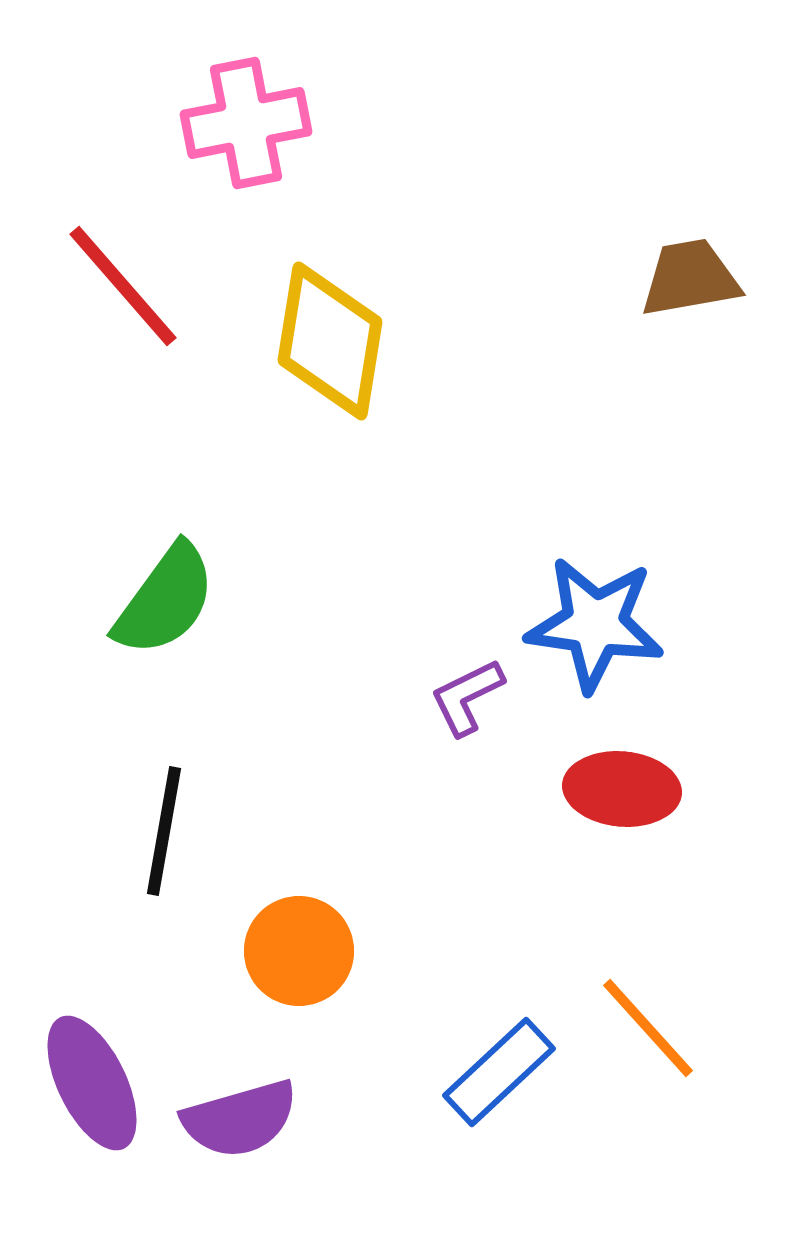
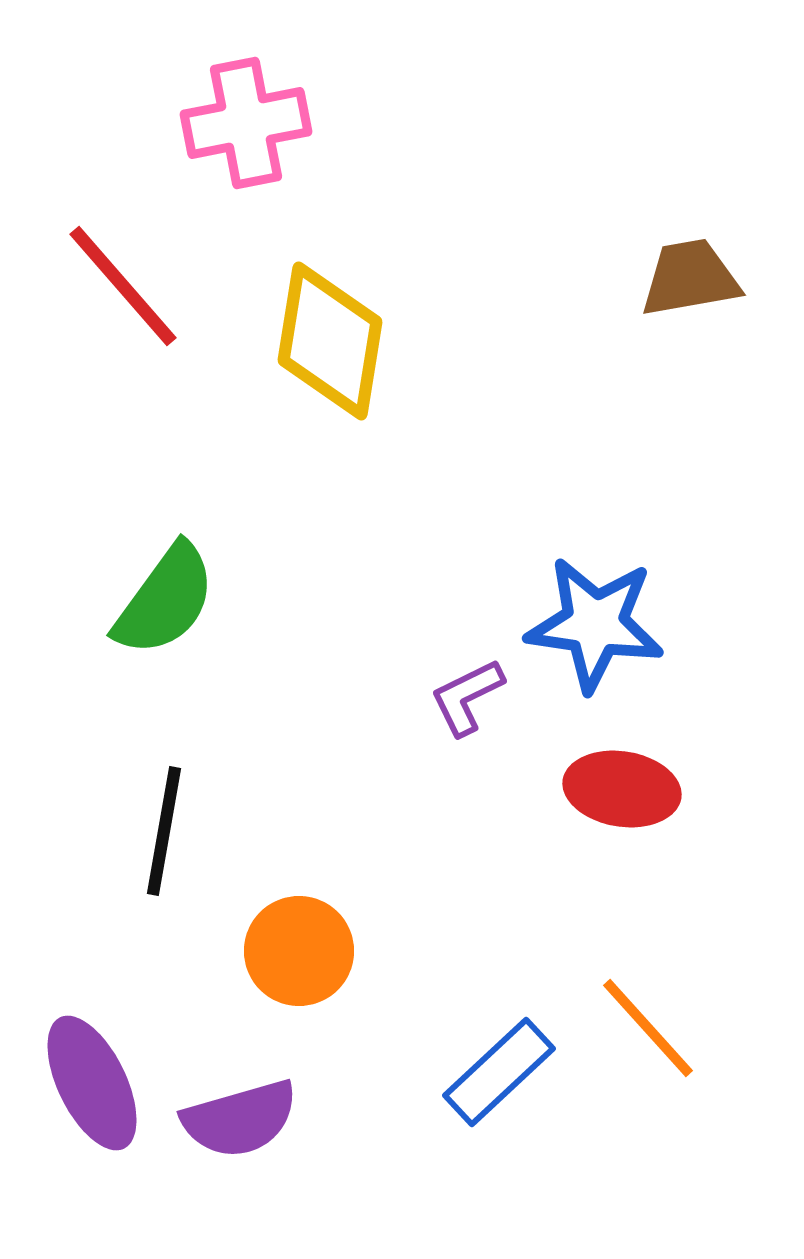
red ellipse: rotated 4 degrees clockwise
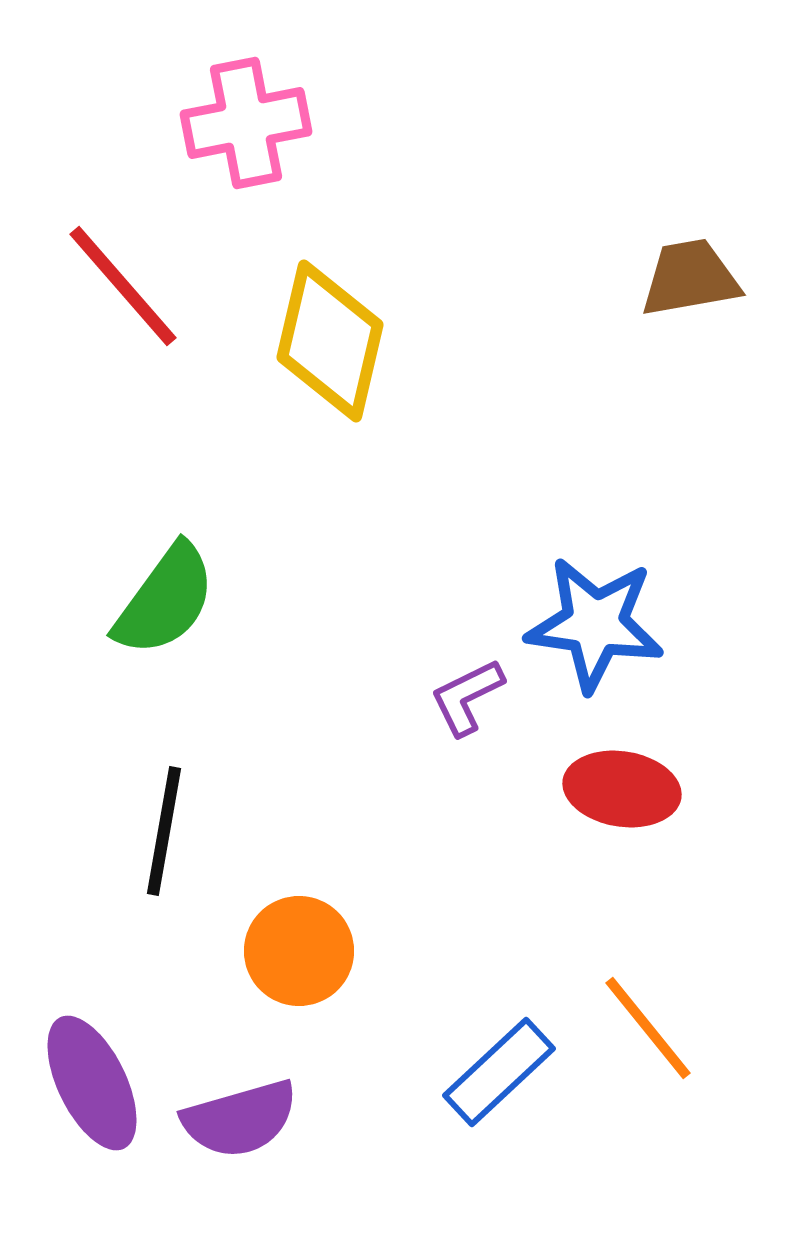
yellow diamond: rotated 4 degrees clockwise
orange line: rotated 3 degrees clockwise
